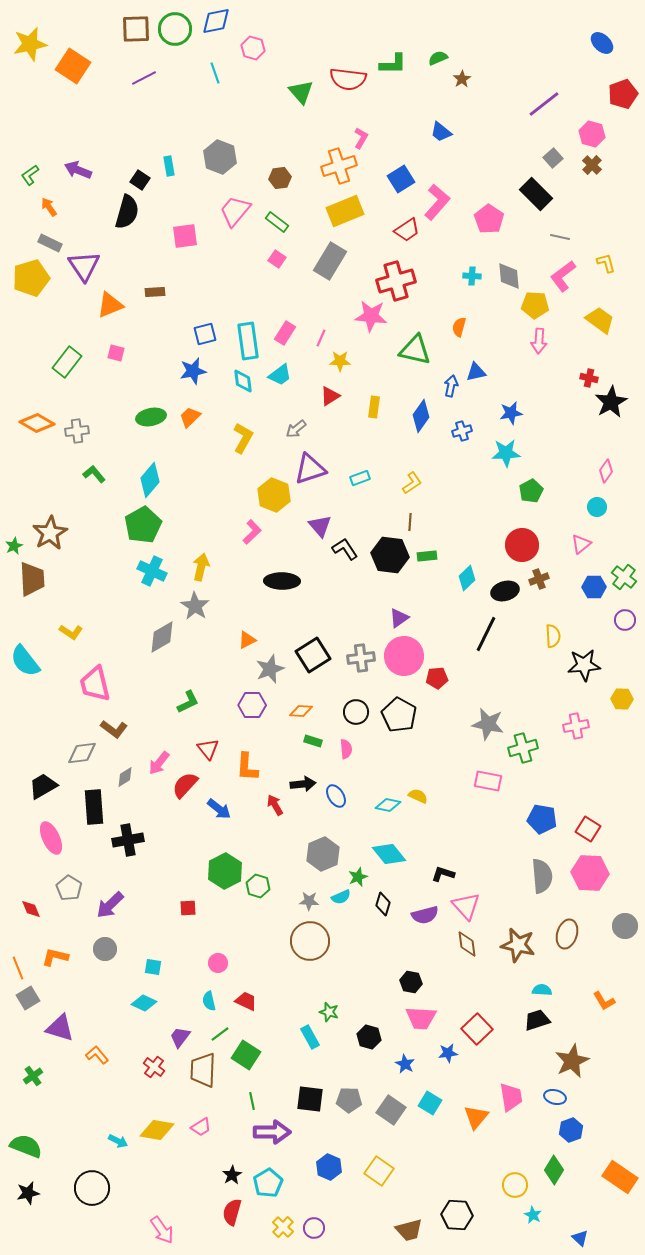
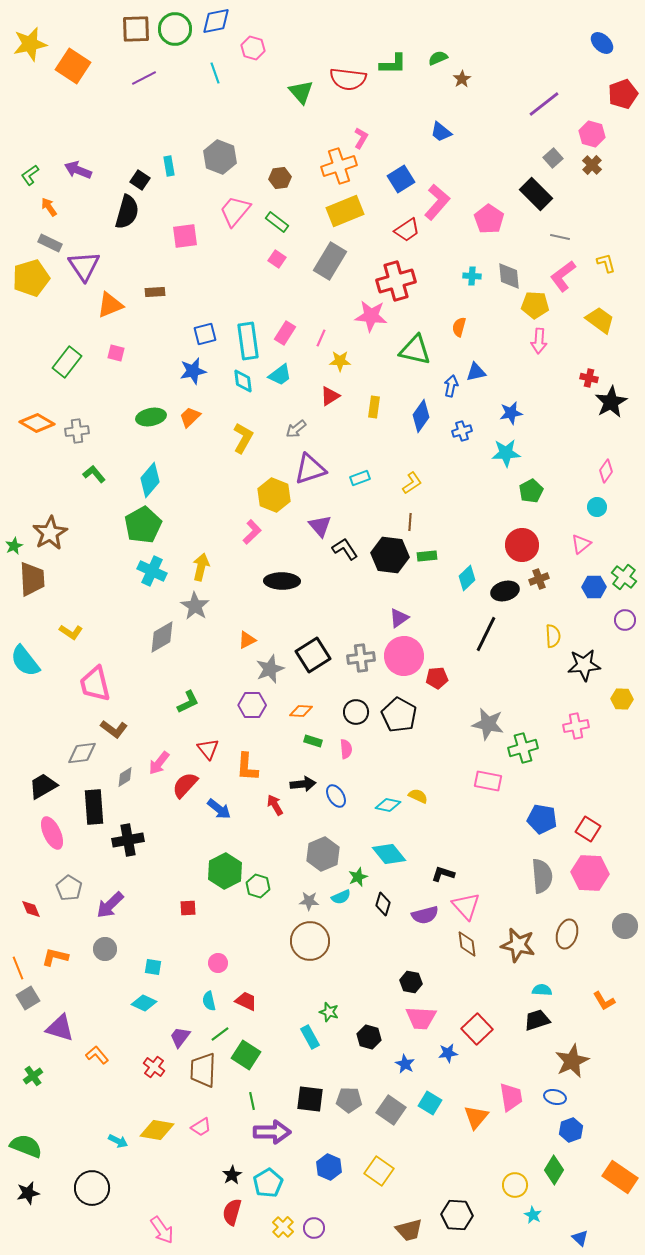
pink ellipse at (51, 838): moved 1 px right, 5 px up
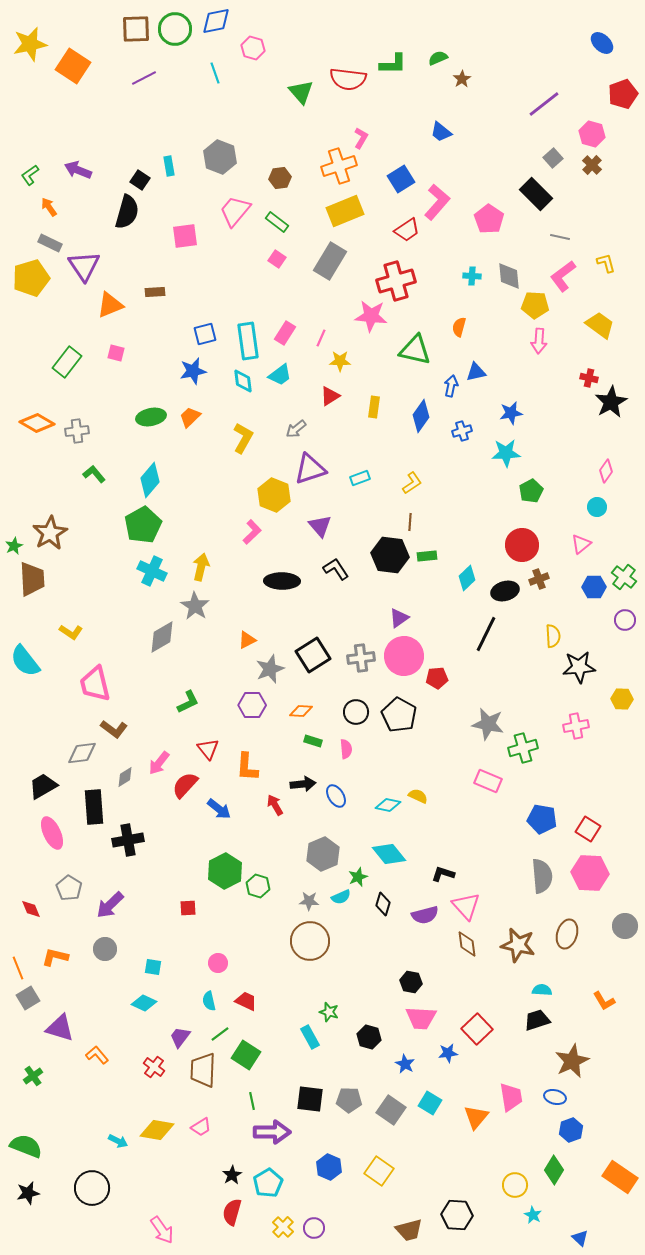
yellow trapezoid at (600, 320): moved 5 px down
black L-shape at (345, 549): moved 9 px left, 20 px down
black star at (584, 665): moved 5 px left, 2 px down
pink rectangle at (488, 781): rotated 12 degrees clockwise
